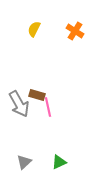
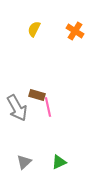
gray arrow: moved 2 px left, 4 px down
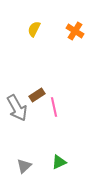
brown rectangle: rotated 49 degrees counterclockwise
pink line: moved 6 px right
gray triangle: moved 4 px down
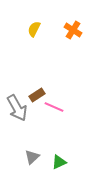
orange cross: moved 2 px left, 1 px up
pink line: rotated 54 degrees counterclockwise
gray triangle: moved 8 px right, 9 px up
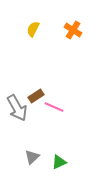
yellow semicircle: moved 1 px left
brown rectangle: moved 1 px left, 1 px down
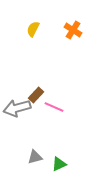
brown rectangle: moved 1 px up; rotated 14 degrees counterclockwise
gray arrow: rotated 104 degrees clockwise
gray triangle: moved 3 px right; rotated 28 degrees clockwise
green triangle: moved 2 px down
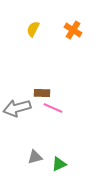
brown rectangle: moved 6 px right, 2 px up; rotated 49 degrees clockwise
pink line: moved 1 px left, 1 px down
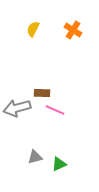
pink line: moved 2 px right, 2 px down
